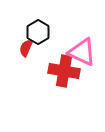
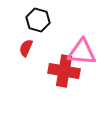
black hexagon: moved 12 px up; rotated 15 degrees counterclockwise
pink triangle: rotated 20 degrees counterclockwise
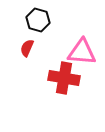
red semicircle: moved 1 px right
red cross: moved 7 px down
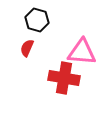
black hexagon: moved 1 px left
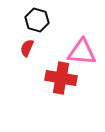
red cross: moved 3 px left
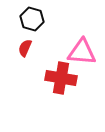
black hexagon: moved 5 px left, 1 px up
red semicircle: moved 2 px left
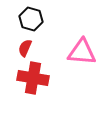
black hexagon: moved 1 px left
red cross: moved 28 px left
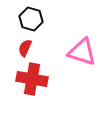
pink triangle: rotated 12 degrees clockwise
red cross: moved 1 px left, 1 px down
